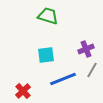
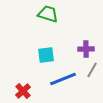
green trapezoid: moved 2 px up
purple cross: rotated 21 degrees clockwise
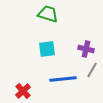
purple cross: rotated 14 degrees clockwise
cyan square: moved 1 px right, 6 px up
blue line: rotated 16 degrees clockwise
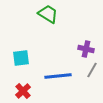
green trapezoid: rotated 15 degrees clockwise
cyan square: moved 26 px left, 9 px down
blue line: moved 5 px left, 3 px up
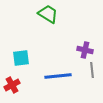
purple cross: moved 1 px left, 1 px down
gray line: rotated 35 degrees counterclockwise
red cross: moved 11 px left, 6 px up; rotated 14 degrees clockwise
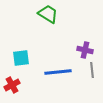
blue line: moved 4 px up
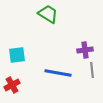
purple cross: rotated 21 degrees counterclockwise
cyan square: moved 4 px left, 3 px up
blue line: moved 1 px down; rotated 16 degrees clockwise
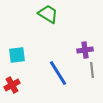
blue line: rotated 48 degrees clockwise
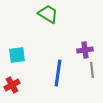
blue line: rotated 40 degrees clockwise
